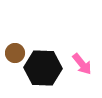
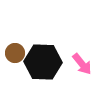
black hexagon: moved 6 px up
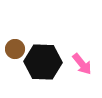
brown circle: moved 4 px up
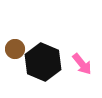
black hexagon: rotated 21 degrees clockwise
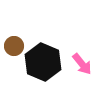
brown circle: moved 1 px left, 3 px up
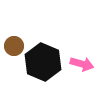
pink arrow: rotated 35 degrees counterclockwise
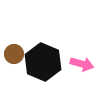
brown circle: moved 8 px down
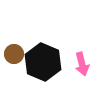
pink arrow: rotated 60 degrees clockwise
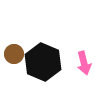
pink arrow: moved 2 px right, 1 px up
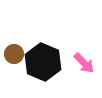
pink arrow: rotated 30 degrees counterclockwise
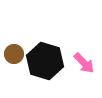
black hexagon: moved 2 px right, 1 px up; rotated 6 degrees counterclockwise
